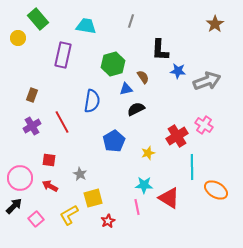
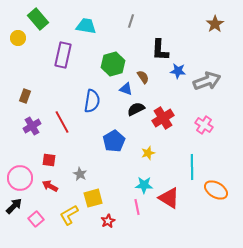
blue triangle: rotated 32 degrees clockwise
brown rectangle: moved 7 px left, 1 px down
red cross: moved 14 px left, 18 px up
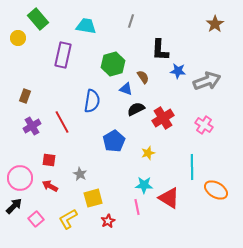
yellow L-shape: moved 1 px left, 4 px down
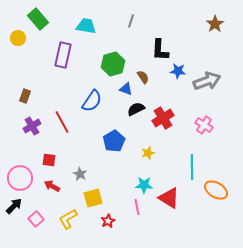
blue semicircle: rotated 25 degrees clockwise
red arrow: moved 2 px right
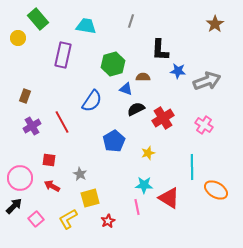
brown semicircle: rotated 56 degrees counterclockwise
yellow square: moved 3 px left
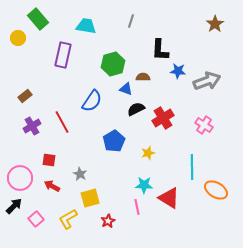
brown rectangle: rotated 32 degrees clockwise
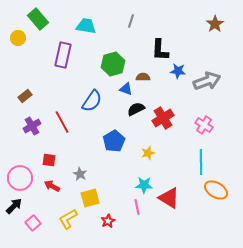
cyan line: moved 9 px right, 5 px up
pink square: moved 3 px left, 4 px down
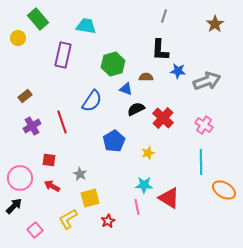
gray line: moved 33 px right, 5 px up
brown semicircle: moved 3 px right
red cross: rotated 15 degrees counterclockwise
red line: rotated 10 degrees clockwise
orange ellipse: moved 8 px right
pink square: moved 2 px right, 7 px down
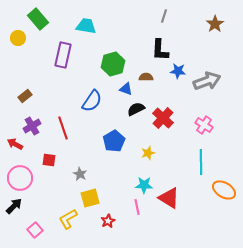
red line: moved 1 px right, 6 px down
red arrow: moved 37 px left, 42 px up
